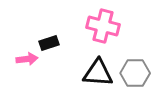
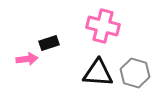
gray hexagon: rotated 16 degrees clockwise
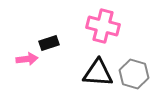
gray hexagon: moved 1 px left, 1 px down
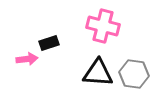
gray hexagon: rotated 8 degrees counterclockwise
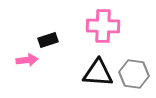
pink cross: rotated 12 degrees counterclockwise
black rectangle: moved 1 px left, 3 px up
pink arrow: moved 1 px down
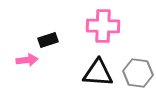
gray hexagon: moved 4 px right, 1 px up
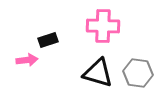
black triangle: rotated 12 degrees clockwise
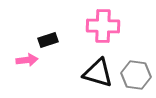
gray hexagon: moved 2 px left, 2 px down
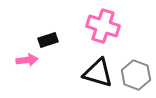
pink cross: rotated 16 degrees clockwise
gray hexagon: rotated 12 degrees clockwise
